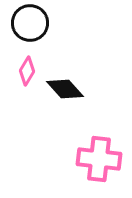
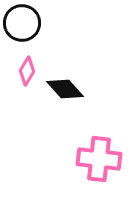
black circle: moved 8 px left
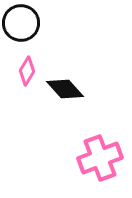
black circle: moved 1 px left
pink cross: moved 1 px right, 1 px up; rotated 27 degrees counterclockwise
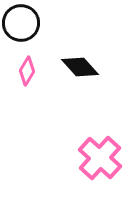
black diamond: moved 15 px right, 22 px up
pink cross: rotated 27 degrees counterclockwise
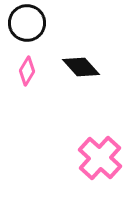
black circle: moved 6 px right
black diamond: moved 1 px right
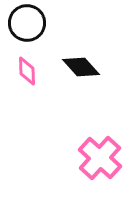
pink diamond: rotated 32 degrees counterclockwise
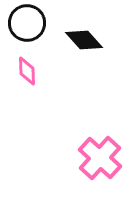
black diamond: moved 3 px right, 27 px up
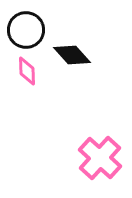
black circle: moved 1 px left, 7 px down
black diamond: moved 12 px left, 15 px down
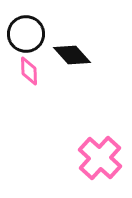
black circle: moved 4 px down
pink diamond: moved 2 px right
